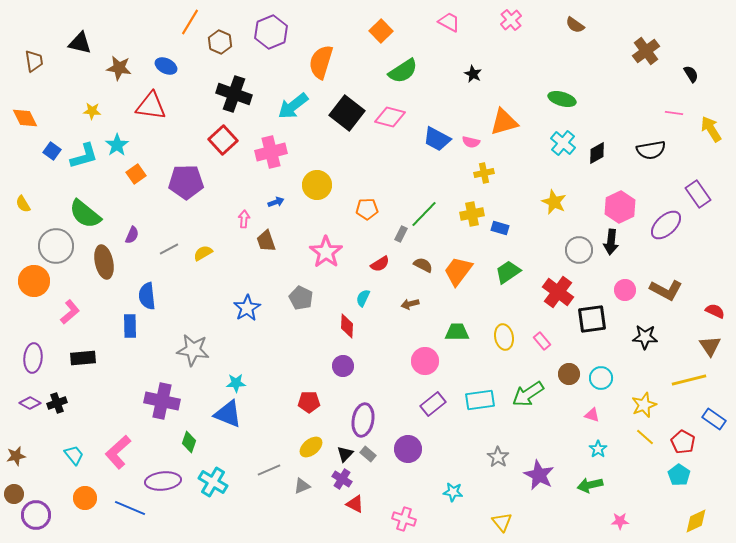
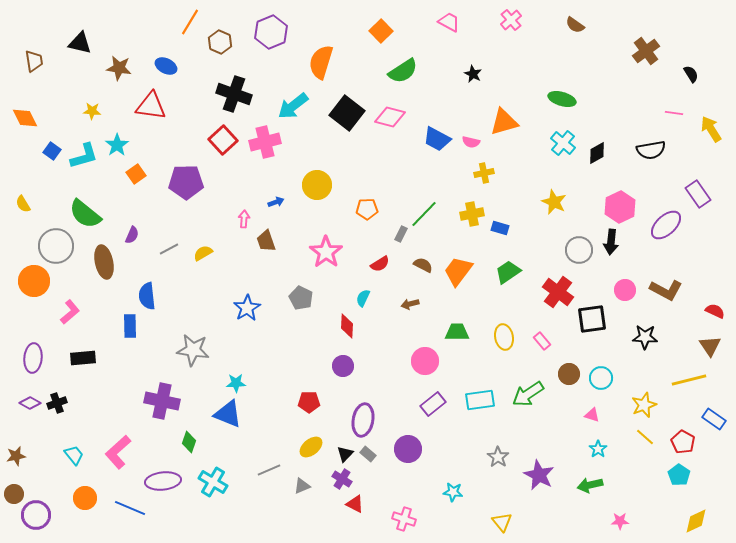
pink cross at (271, 152): moved 6 px left, 10 px up
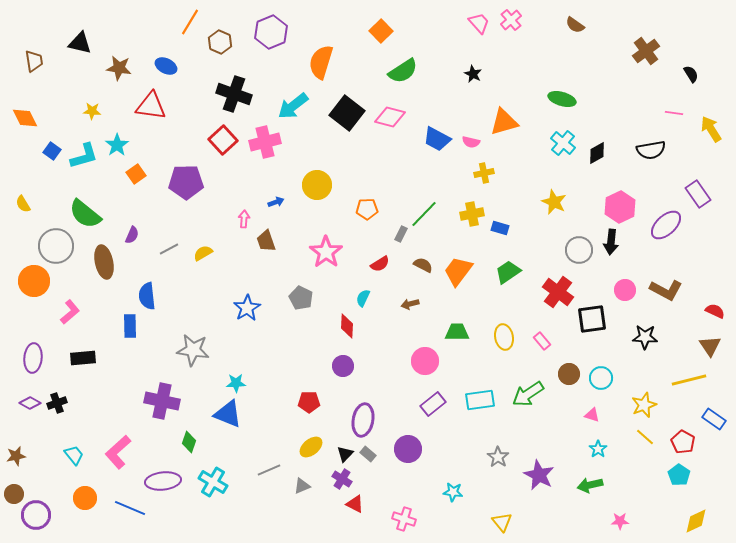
pink trapezoid at (449, 22): moved 30 px right, 1 px down; rotated 20 degrees clockwise
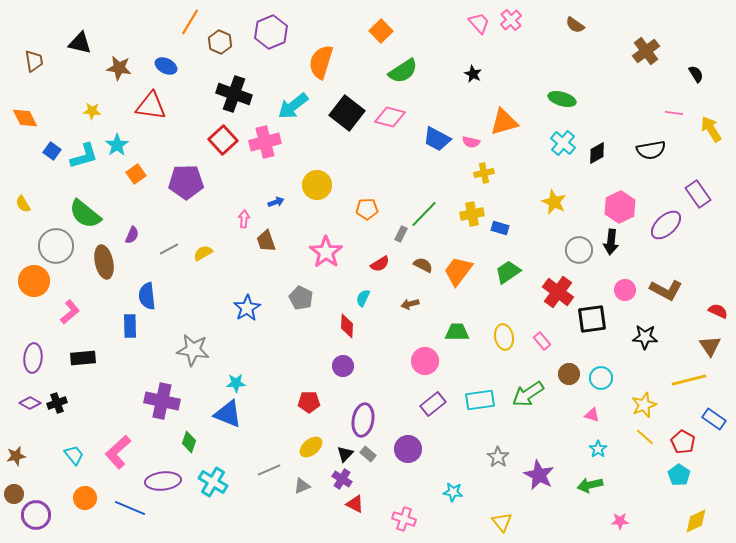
black semicircle at (691, 74): moved 5 px right
red semicircle at (715, 311): moved 3 px right
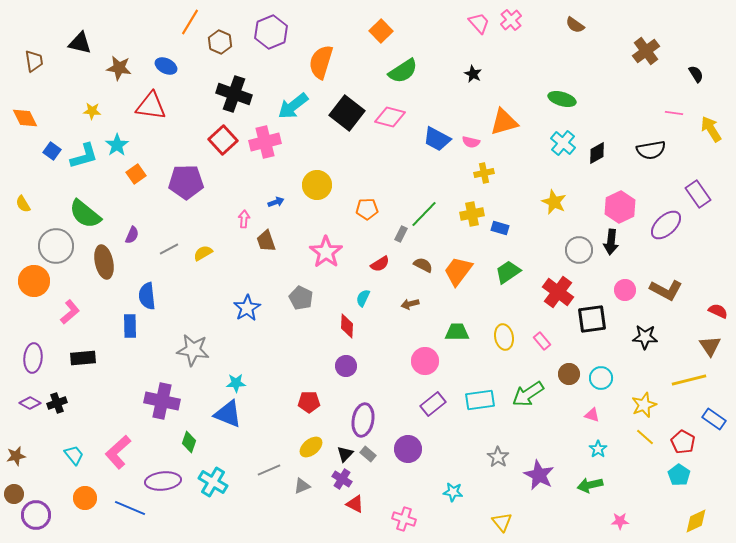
purple circle at (343, 366): moved 3 px right
